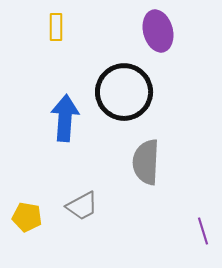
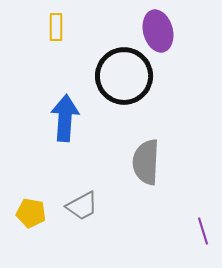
black circle: moved 16 px up
yellow pentagon: moved 4 px right, 4 px up
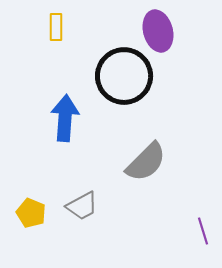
gray semicircle: rotated 138 degrees counterclockwise
yellow pentagon: rotated 12 degrees clockwise
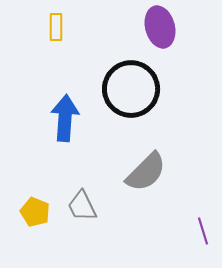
purple ellipse: moved 2 px right, 4 px up
black circle: moved 7 px right, 13 px down
gray semicircle: moved 10 px down
gray trapezoid: rotated 92 degrees clockwise
yellow pentagon: moved 4 px right, 1 px up
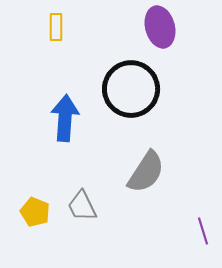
gray semicircle: rotated 12 degrees counterclockwise
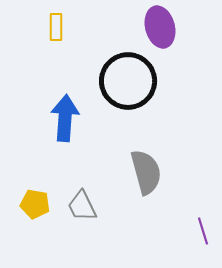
black circle: moved 3 px left, 8 px up
gray semicircle: rotated 48 degrees counterclockwise
yellow pentagon: moved 8 px up; rotated 12 degrees counterclockwise
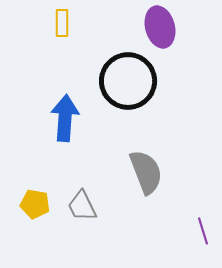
yellow rectangle: moved 6 px right, 4 px up
gray semicircle: rotated 6 degrees counterclockwise
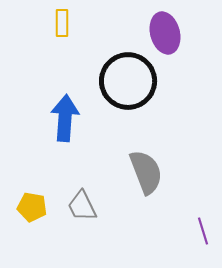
purple ellipse: moved 5 px right, 6 px down
yellow pentagon: moved 3 px left, 3 px down
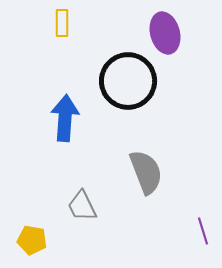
yellow pentagon: moved 33 px down
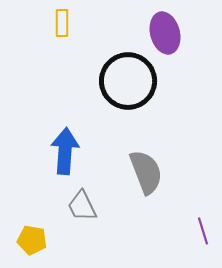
blue arrow: moved 33 px down
